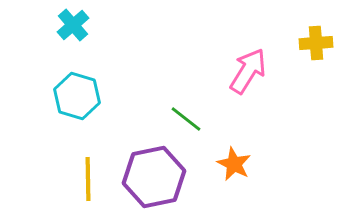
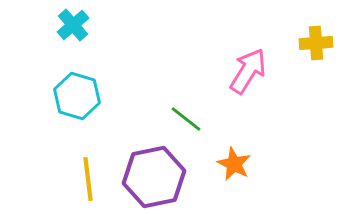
yellow line: rotated 6 degrees counterclockwise
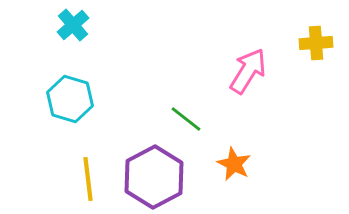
cyan hexagon: moved 7 px left, 3 px down
purple hexagon: rotated 16 degrees counterclockwise
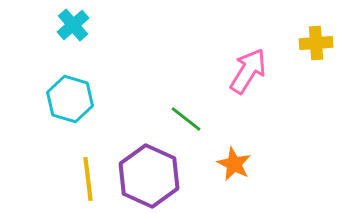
purple hexagon: moved 5 px left, 1 px up; rotated 8 degrees counterclockwise
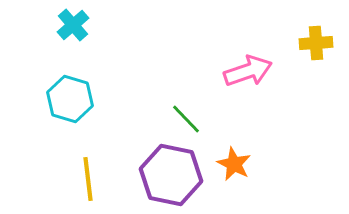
pink arrow: rotated 39 degrees clockwise
green line: rotated 8 degrees clockwise
purple hexagon: moved 22 px right, 1 px up; rotated 12 degrees counterclockwise
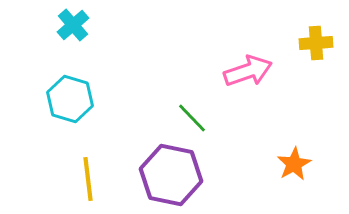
green line: moved 6 px right, 1 px up
orange star: moved 60 px right; rotated 16 degrees clockwise
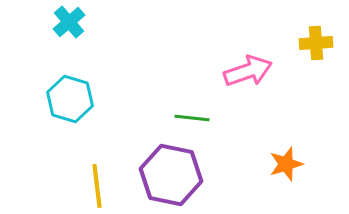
cyan cross: moved 4 px left, 3 px up
green line: rotated 40 degrees counterclockwise
orange star: moved 8 px left; rotated 12 degrees clockwise
yellow line: moved 9 px right, 7 px down
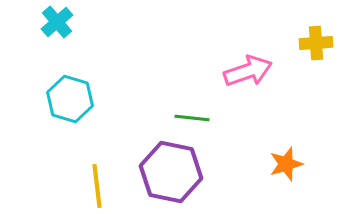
cyan cross: moved 12 px left
purple hexagon: moved 3 px up
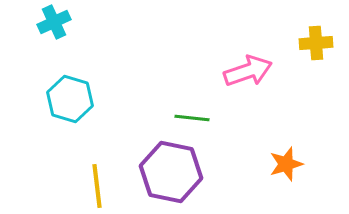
cyan cross: moved 3 px left; rotated 16 degrees clockwise
